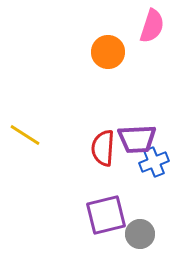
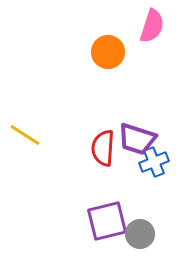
purple trapezoid: rotated 21 degrees clockwise
purple square: moved 1 px right, 6 px down
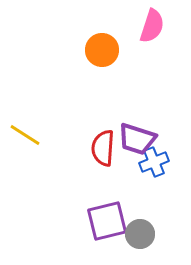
orange circle: moved 6 px left, 2 px up
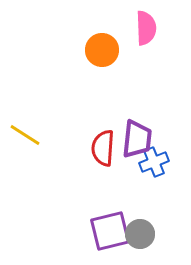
pink semicircle: moved 6 px left, 2 px down; rotated 20 degrees counterclockwise
purple trapezoid: rotated 102 degrees counterclockwise
purple square: moved 3 px right, 10 px down
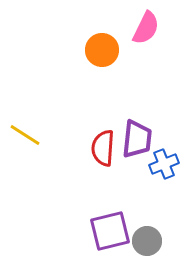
pink semicircle: rotated 28 degrees clockwise
blue cross: moved 10 px right, 2 px down
gray circle: moved 7 px right, 7 px down
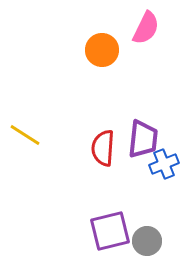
purple trapezoid: moved 6 px right
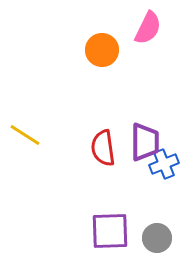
pink semicircle: moved 2 px right
purple trapezoid: moved 2 px right, 3 px down; rotated 6 degrees counterclockwise
red semicircle: rotated 12 degrees counterclockwise
purple square: rotated 12 degrees clockwise
gray circle: moved 10 px right, 3 px up
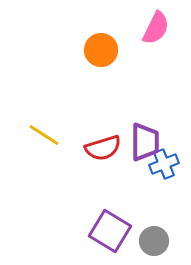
pink semicircle: moved 8 px right
orange circle: moved 1 px left
yellow line: moved 19 px right
red semicircle: rotated 99 degrees counterclockwise
purple square: rotated 33 degrees clockwise
gray circle: moved 3 px left, 3 px down
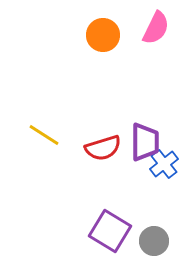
orange circle: moved 2 px right, 15 px up
blue cross: rotated 16 degrees counterclockwise
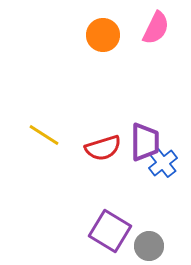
blue cross: moved 1 px left, 1 px up
gray circle: moved 5 px left, 5 px down
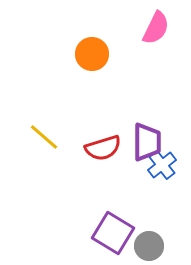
orange circle: moved 11 px left, 19 px down
yellow line: moved 2 px down; rotated 8 degrees clockwise
purple trapezoid: moved 2 px right
blue cross: moved 1 px left, 2 px down
purple square: moved 3 px right, 2 px down
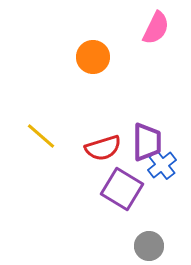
orange circle: moved 1 px right, 3 px down
yellow line: moved 3 px left, 1 px up
purple square: moved 9 px right, 44 px up
